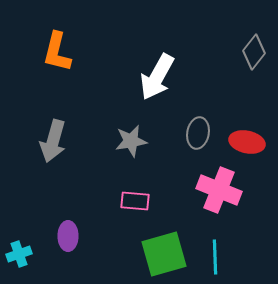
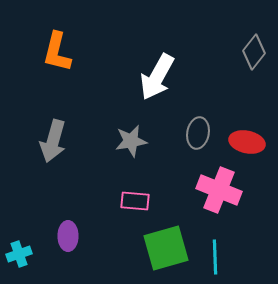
green square: moved 2 px right, 6 px up
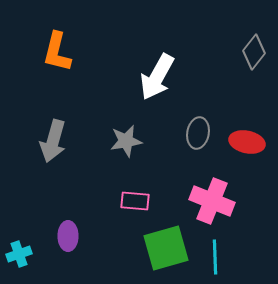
gray star: moved 5 px left
pink cross: moved 7 px left, 11 px down
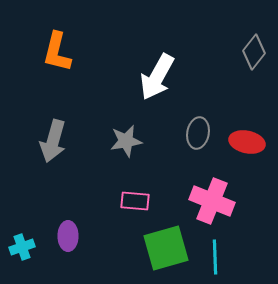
cyan cross: moved 3 px right, 7 px up
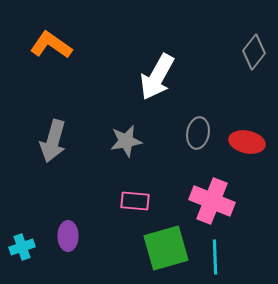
orange L-shape: moved 6 px left, 7 px up; rotated 111 degrees clockwise
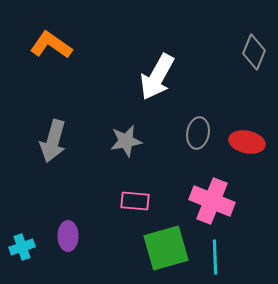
gray diamond: rotated 16 degrees counterclockwise
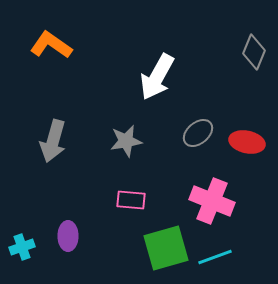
gray ellipse: rotated 40 degrees clockwise
pink rectangle: moved 4 px left, 1 px up
cyan line: rotated 72 degrees clockwise
